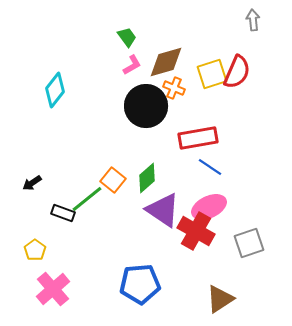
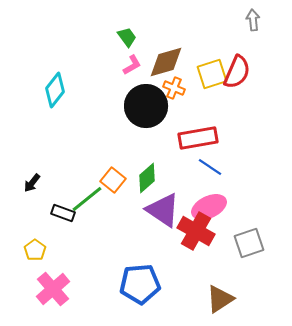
black arrow: rotated 18 degrees counterclockwise
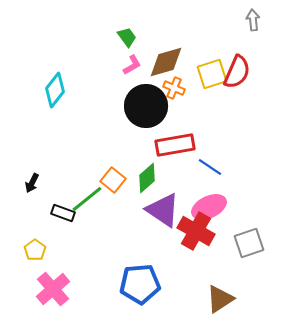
red rectangle: moved 23 px left, 7 px down
black arrow: rotated 12 degrees counterclockwise
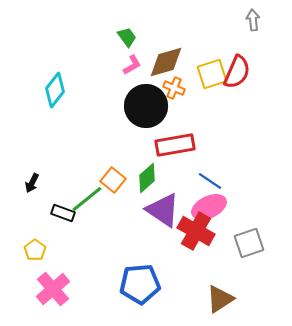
blue line: moved 14 px down
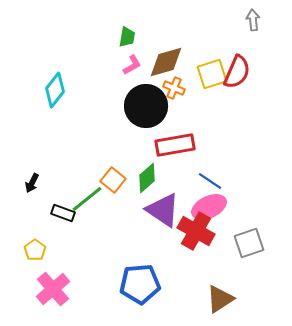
green trapezoid: rotated 45 degrees clockwise
